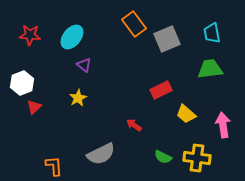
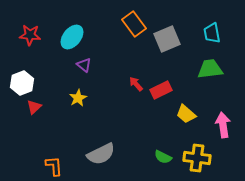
red arrow: moved 2 px right, 41 px up; rotated 14 degrees clockwise
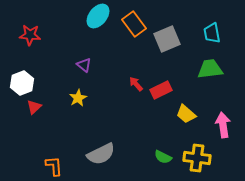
cyan ellipse: moved 26 px right, 21 px up
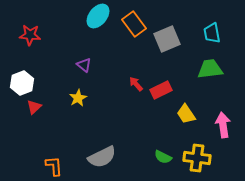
yellow trapezoid: rotated 15 degrees clockwise
gray semicircle: moved 1 px right, 3 px down
